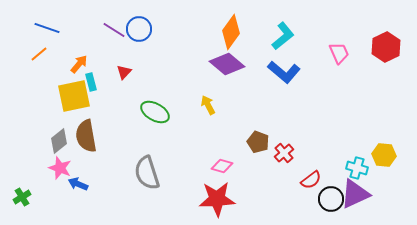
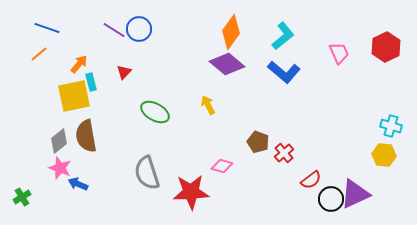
cyan cross: moved 34 px right, 42 px up
red star: moved 26 px left, 7 px up
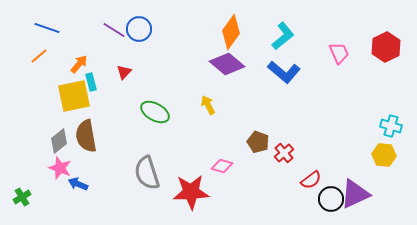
orange line: moved 2 px down
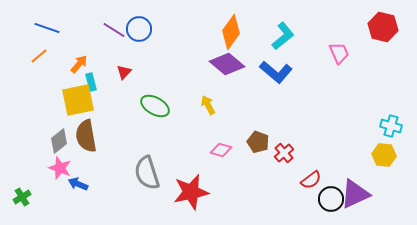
red hexagon: moved 3 px left, 20 px up; rotated 20 degrees counterclockwise
blue L-shape: moved 8 px left
yellow square: moved 4 px right, 4 px down
green ellipse: moved 6 px up
pink diamond: moved 1 px left, 16 px up
red star: rotated 9 degrees counterclockwise
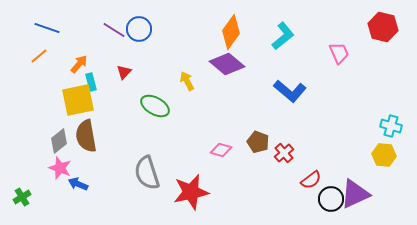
blue L-shape: moved 14 px right, 19 px down
yellow arrow: moved 21 px left, 24 px up
